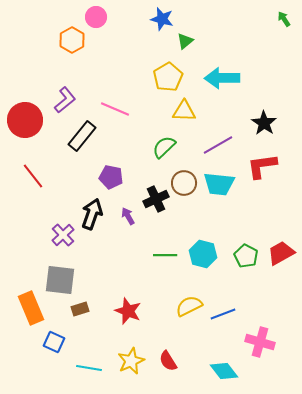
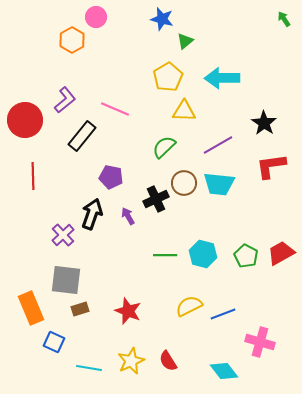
red L-shape: moved 9 px right
red line: rotated 36 degrees clockwise
gray square: moved 6 px right
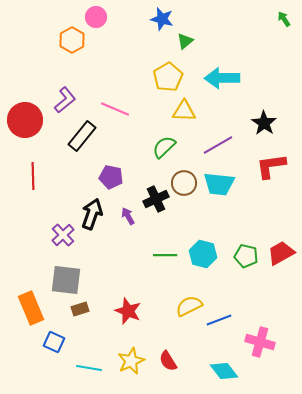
green pentagon: rotated 15 degrees counterclockwise
blue line: moved 4 px left, 6 px down
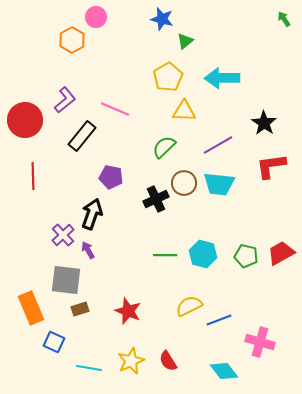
purple arrow: moved 40 px left, 34 px down
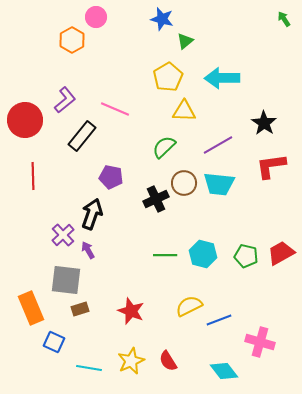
red star: moved 3 px right
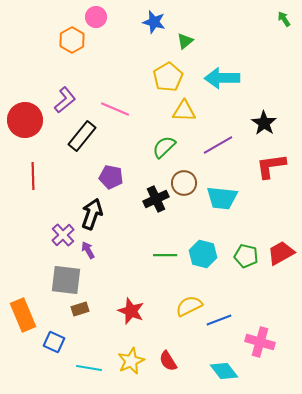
blue star: moved 8 px left, 3 px down
cyan trapezoid: moved 3 px right, 14 px down
orange rectangle: moved 8 px left, 7 px down
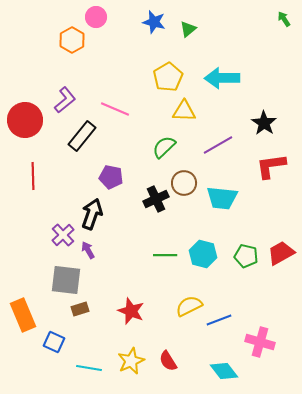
green triangle: moved 3 px right, 12 px up
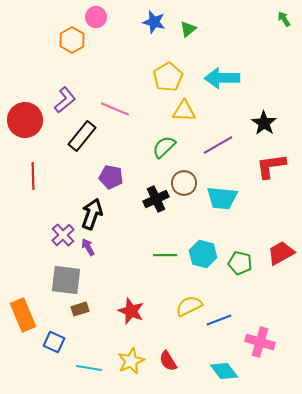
purple arrow: moved 3 px up
green pentagon: moved 6 px left, 7 px down
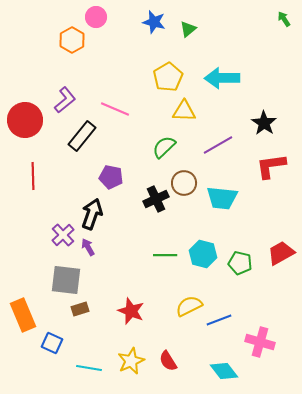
blue square: moved 2 px left, 1 px down
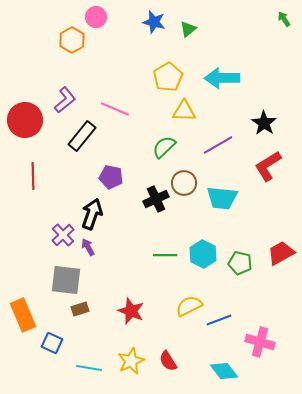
red L-shape: moved 3 px left; rotated 24 degrees counterclockwise
cyan hexagon: rotated 12 degrees clockwise
